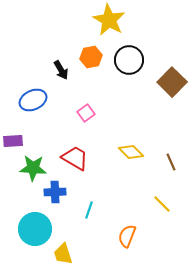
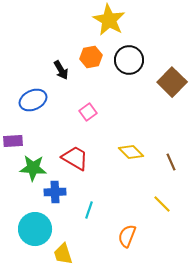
pink square: moved 2 px right, 1 px up
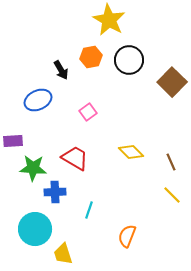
blue ellipse: moved 5 px right
yellow line: moved 10 px right, 9 px up
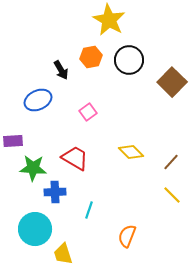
brown line: rotated 66 degrees clockwise
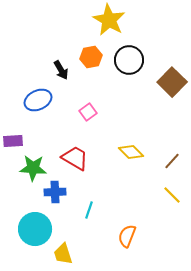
brown line: moved 1 px right, 1 px up
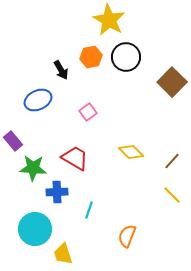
black circle: moved 3 px left, 3 px up
purple rectangle: rotated 54 degrees clockwise
blue cross: moved 2 px right
